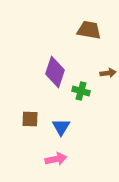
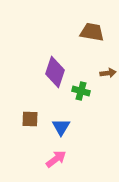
brown trapezoid: moved 3 px right, 2 px down
pink arrow: rotated 25 degrees counterclockwise
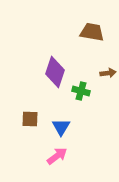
pink arrow: moved 1 px right, 3 px up
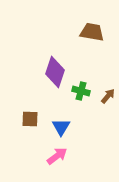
brown arrow: moved 23 px down; rotated 42 degrees counterclockwise
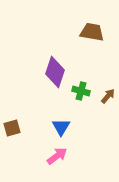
brown square: moved 18 px left, 9 px down; rotated 18 degrees counterclockwise
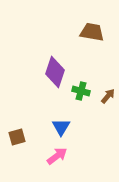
brown square: moved 5 px right, 9 px down
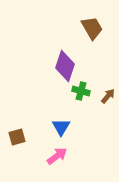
brown trapezoid: moved 4 px up; rotated 50 degrees clockwise
purple diamond: moved 10 px right, 6 px up
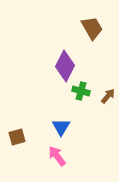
purple diamond: rotated 8 degrees clockwise
pink arrow: rotated 90 degrees counterclockwise
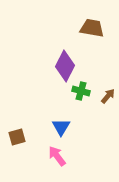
brown trapezoid: rotated 50 degrees counterclockwise
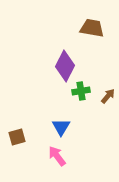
green cross: rotated 24 degrees counterclockwise
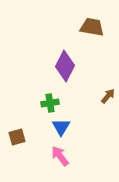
brown trapezoid: moved 1 px up
green cross: moved 31 px left, 12 px down
pink arrow: moved 3 px right
